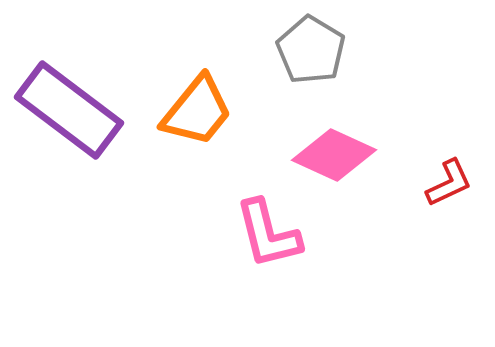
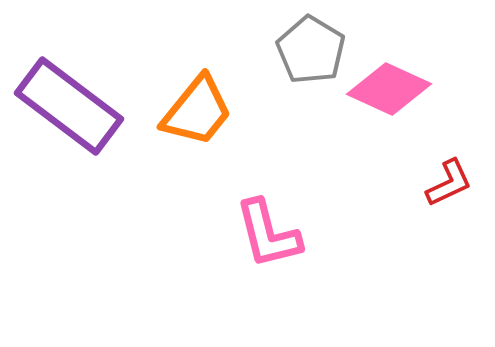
purple rectangle: moved 4 px up
pink diamond: moved 55 px right, 66 px up
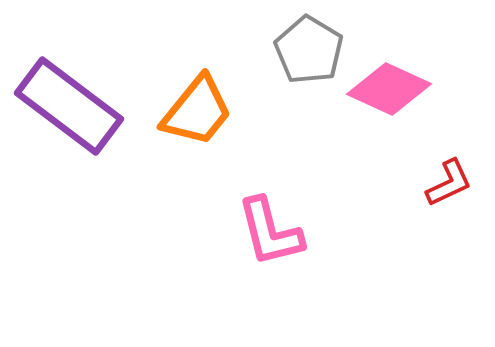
gray pentagon: moved 2 px left
pink L-shape: moved 2 px right, 2 px up
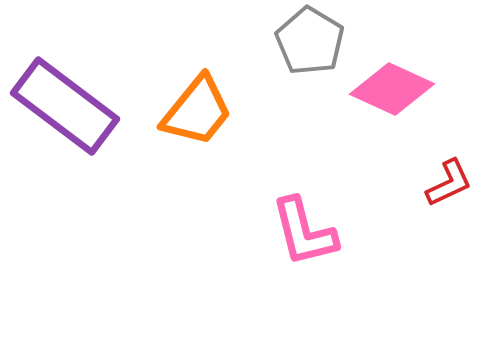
gray pentagon: moved 1 px right, 9 px up
pink diamond: moved 3 px right
purple rectangle: moved 4 px left
pink L-shape: moved 34 px right
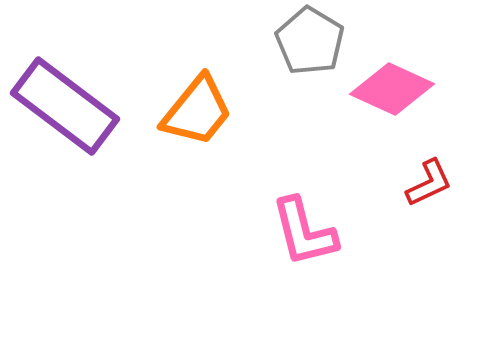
red L-shape: moved 20 px left
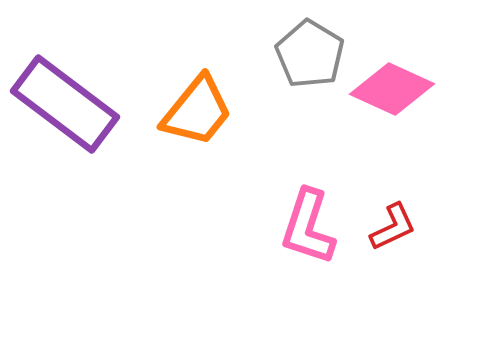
gray pentagon: moved 13 px down
purple rectangle: moved 2 px up
red L-shape: moved 36 px left, 44 px down
pink L-shape: moved 4 px right, 5 px up; rotated 32 degrees clockwise
